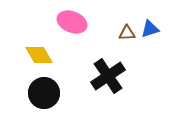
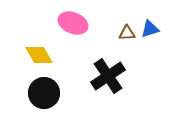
pink ellipse: moved 1 px right, 1 px down
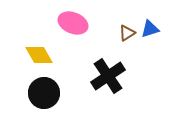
brown triangle: rotated 30 degrees counterclockwise
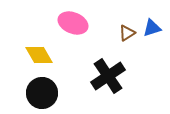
blue triangle: moved 2 px right, 1 px up
black circle: moved 2 px left
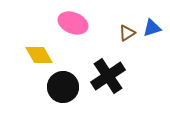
black circle: moved 21 px right, 6 px up
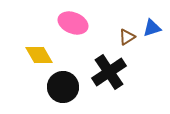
brown triangle: moved 4 px down
black cross: moved 1 px right, 4 px up
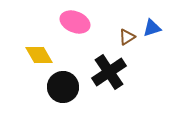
pink ellipse: moved 2 px right, 1 px up
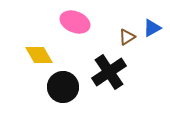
blue triangle: rotated 12 degrees counterclockwise
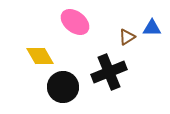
pink ellipse: rotated 16 degrees clockwise
blue triangle: rotated 30 degrees clockwise
yellow diamond: moved 1 px right, 1 px down
black cross: rotated 12 degrees clockwise
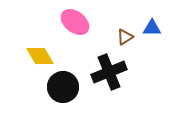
brown triangle: moved 2 px left
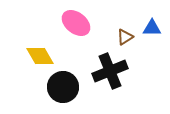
pink ellipse: moved 1 px right, 1 px down
black cross: moved 1 px right, 1 px up
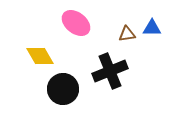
brown triangle: moved 2 px right, 3 px up; rotated 24 degrees clockwise
black circle: moved 2 px down
